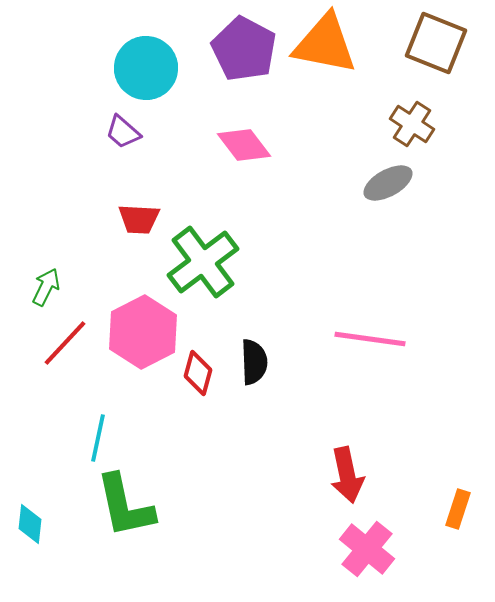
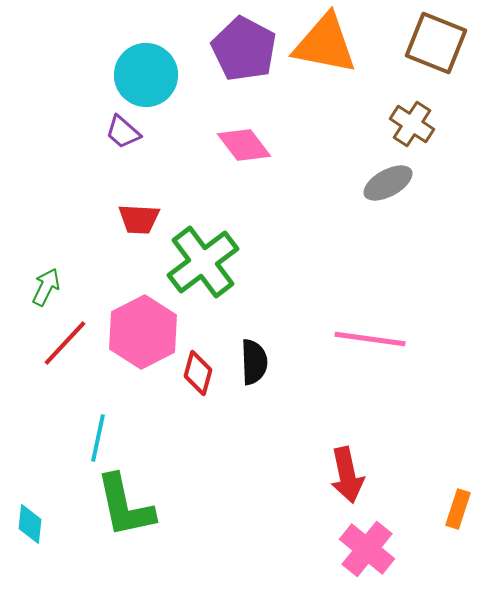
cyan circle: moved 7 px down
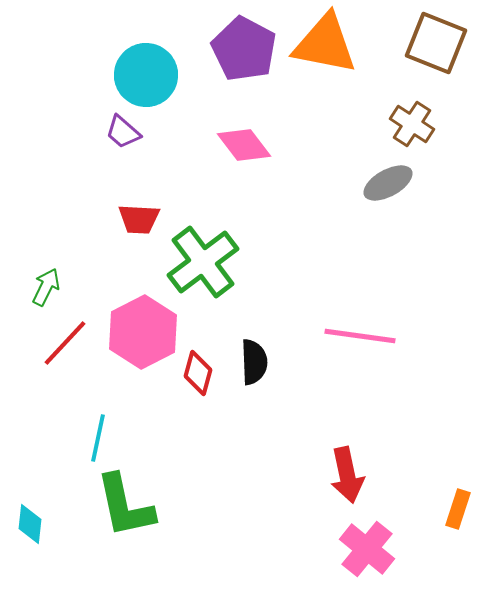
pink line: moved 10 px left, 3 px up
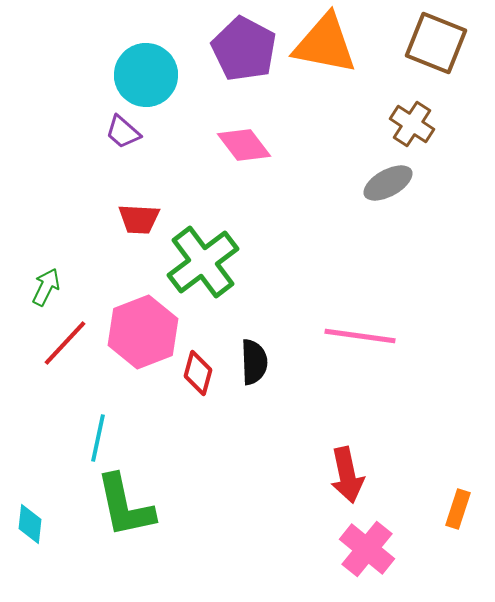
pink hexagon: rotated 6 degrees clockwise
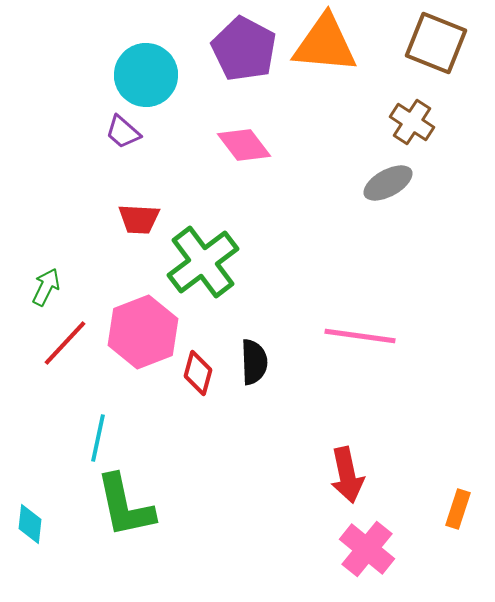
orange triangle: rotated 6 degrees counterclockwise
brown cross: moved 2 px up
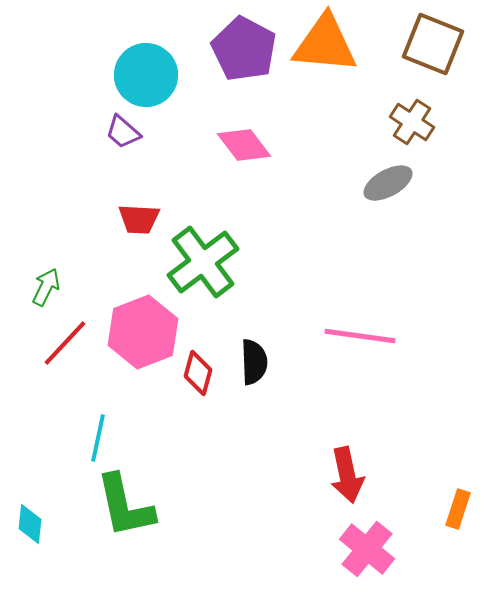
brown square: moved 3 px left, 1 px down
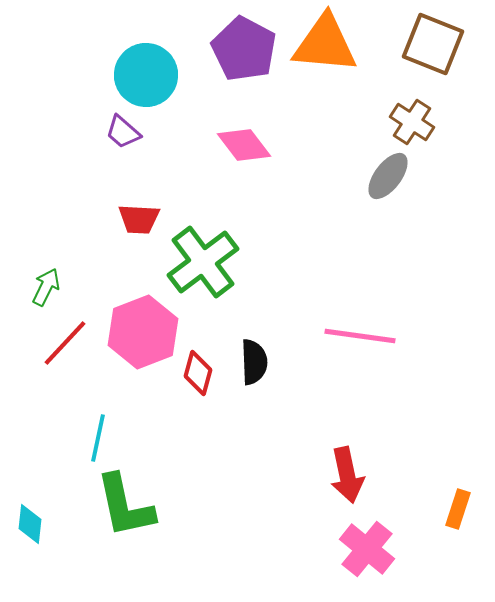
gray ellipse: moved 7 px up; rotated 24 degrees counterclockwise
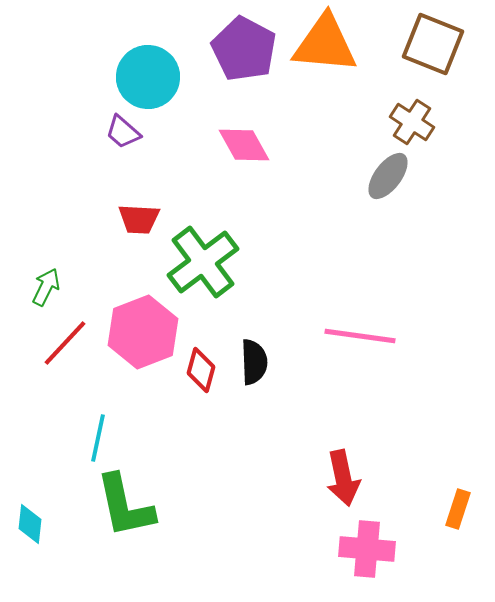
cyan circle: moved 2 px right, 2 px down
pink diamond: rotated 8 degrees clockwise
red diamond: moved 3 px right, 3 px up
red arrow: moved 4 px left, 3 px down
pink cross: rotated 34 degrees counterclockwise
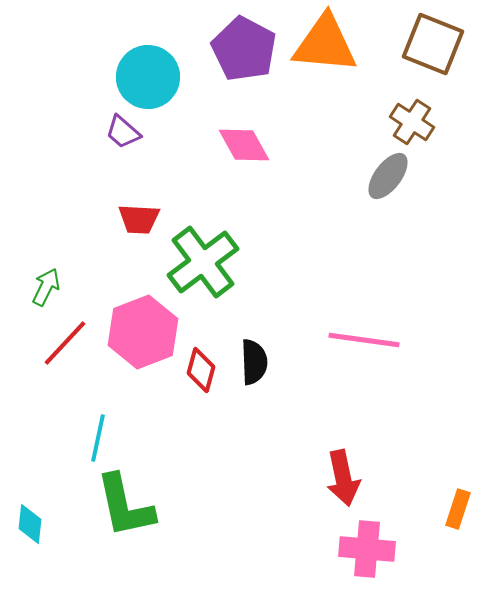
pink line: moved 4 px right, 4 px down
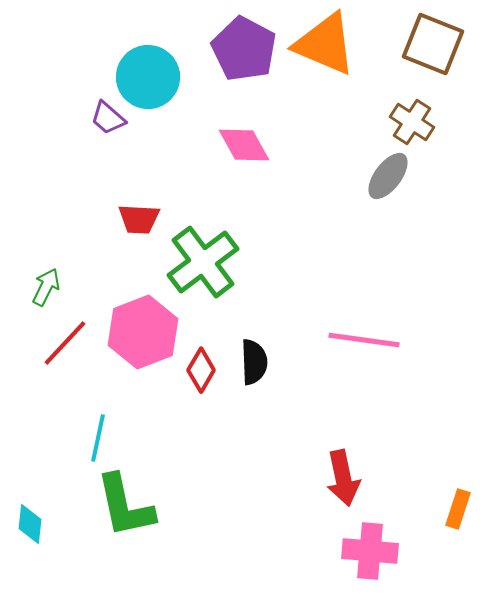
orange triangle: rotated 18 degrees clockwise
purple trapezoid: moved 15 px left, 14 px up
red diamond: rotated 15 degrees clockwise
pink cross: moved 3 px right, 2 px down
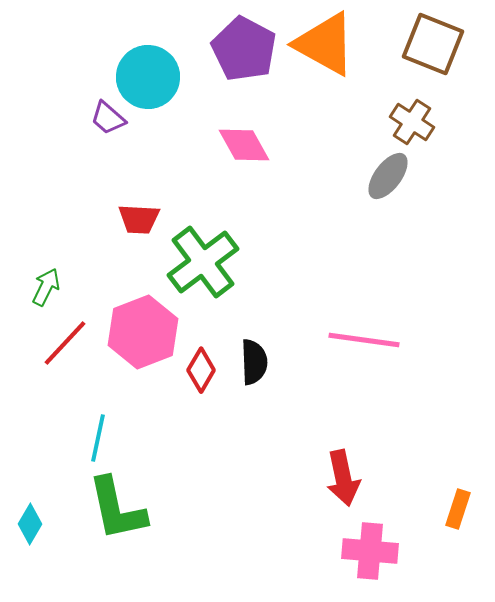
orange triangle: rotated 6 degrees clockwise
green L-shape: moved 8 px left, 3 px down
cyan diamond: rotated 24 degrees clockwise
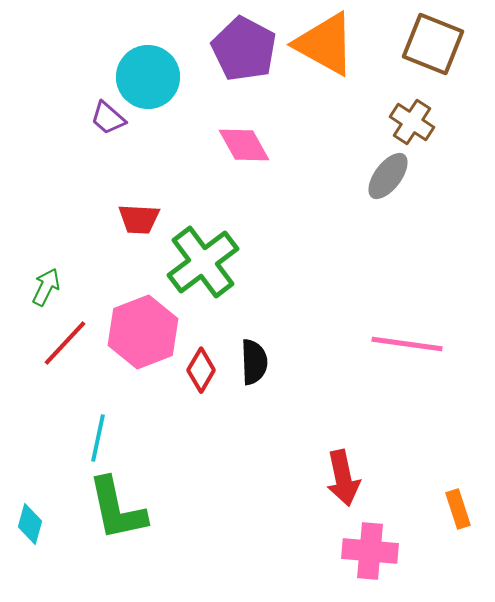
pink line: moved 43 px right, 4 px down
orange rectangle: rotated 36 degrees counterclockwise
cyan diamond: rotated 15 degrees counterclockwise
